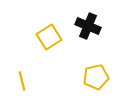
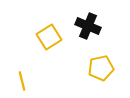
yellow pentagon: moved 5 px right, 9 px up
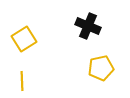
yellow square: moved 25 px left, 2 px down
yellow line: rotated 12 degrees clockwise
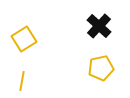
black cross: moved 11 px right; rotated 20 degrees clockwise
yellow line: rotated 12 degrees clockwise
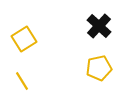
yellow pentagon: moved 2 px left
yellow line: rotated 42 degrees counterclockwise
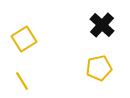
black cross: moved 3 px right, 1 px up
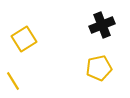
black cross: rotated 25 degrees clockwise
yellow line: moved 9 px left
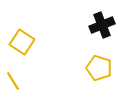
yellow square: moved 2 px left, 3 px down; rotated 25 degrees counterclockwise
yellow pentagon: rotated 30 degrees clockwise
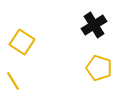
black cross: moved 8 px left; rotated 10 degrees counterclockwise
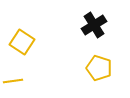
yellow line: rotated 66 degrees counterclockwise
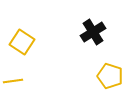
black cross: moved 1 px left, 7 px down
yellow pentagon: moved 11 px right, 8 px down
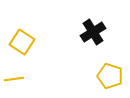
yellow line: moved 1 px right, 2 px up
